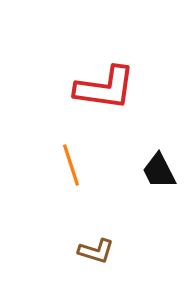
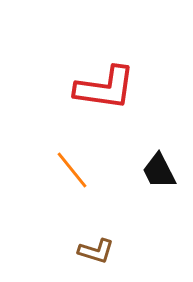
orange line: moved 1 px right, 5 px down; rotated 21 degrees counterclockwise
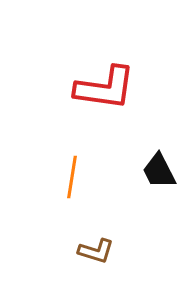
orange line: moved 7 px down; rotated 48 degrees clockwise
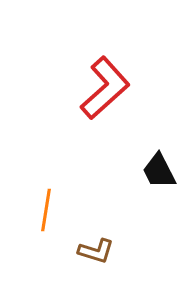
red L-shape: rotated 50 degrees counterclockwise
orange line: moved 26 px left, 33 px down
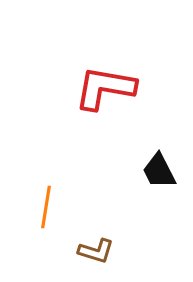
red L-shape: rotated 128 degrees counterclockwise
orange line: moved 3 px up
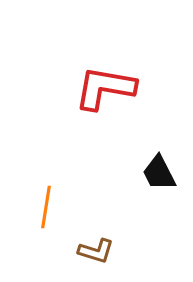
black trapezoid: moved 2 px down
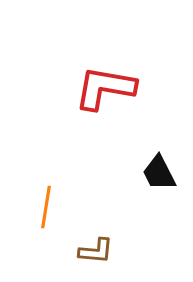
brown L-shape: rotated 12 degrees counterclockwise
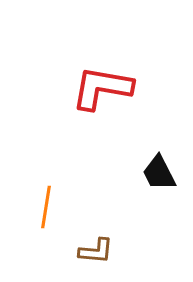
red L-shape: moved 3 px left
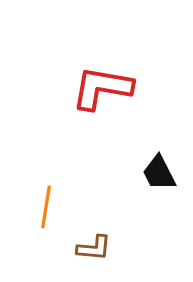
brown L-shape: moved 2 px left, 3 px up
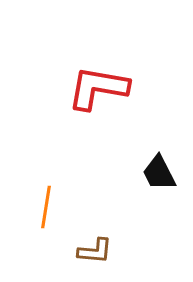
red L-shape: moved 4 px left
brown L-shape: moved 1 px right, 3 px down
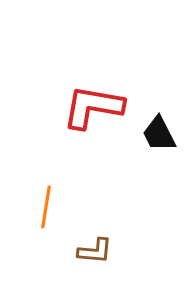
red L-shape: moved 5 px left, 19 px down
black trapezoid: moved 39 px up
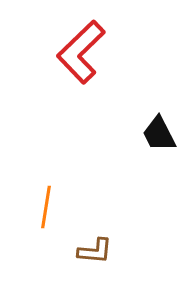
red L-shape: moved 12 px left, 55 px up; rotated 54 degrees counterclockwise
